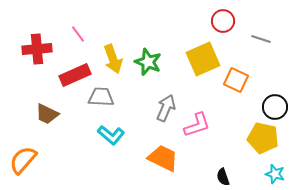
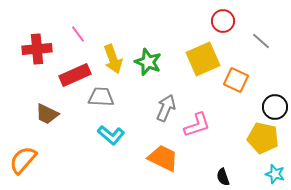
gray line: moved 2 px down; rotated 24 degrees clockwise
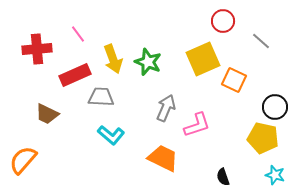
orange square: moved 2 px left
cyan star: moved 1 px down
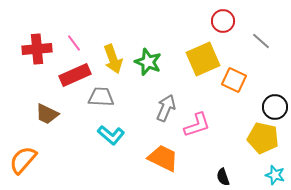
pink line: moved 4 px left, 9 px down
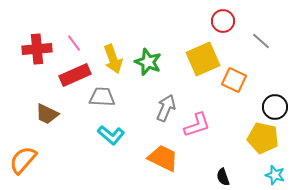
gray trapezoid: moved 1 px right
